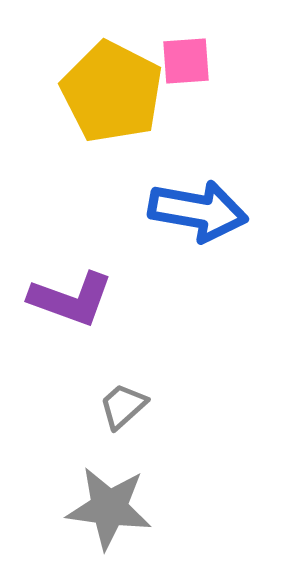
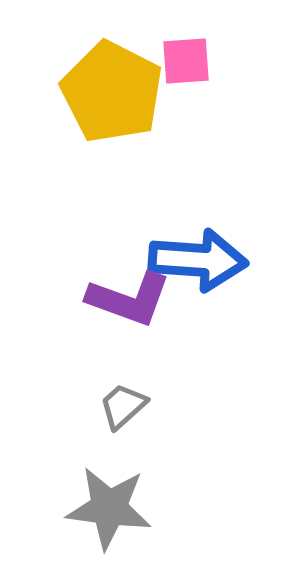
blue arrow: moved 49 px down; rotated 6 degrees counterclockwise
purple L-shape: moved 58 px right
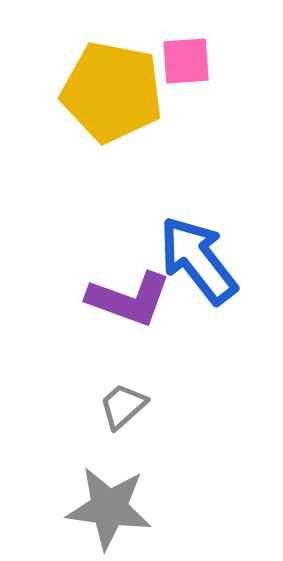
yellow pentagon: rotated 16 degrees counterclockwise
blue arrow: rotated 132 degrees counterclockwise
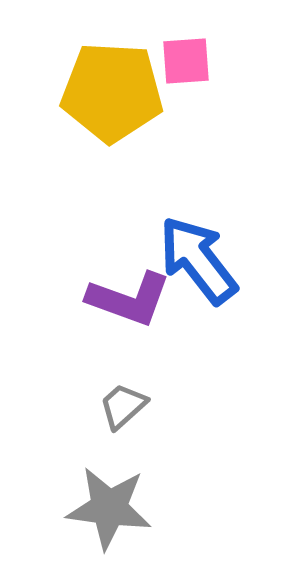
yellow pentagon: rotated 8 degrees counterclockwise
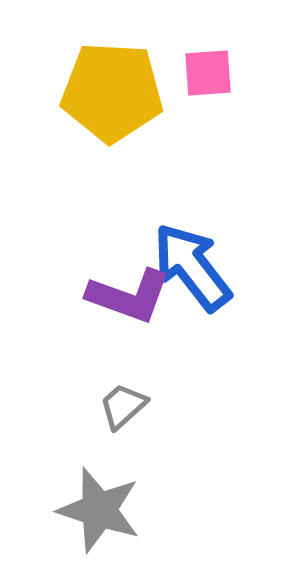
pink square: moved 22 px right, 12 px down
blue arrow: moved 6 px left, 7 px down
purple L-shape: moved 3 px up
gray star: moved 10 px left, 2 px down; rotated 10 degrees clockwise
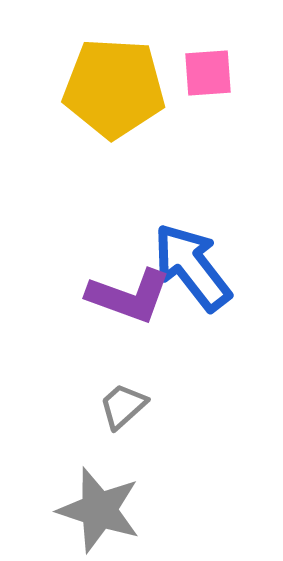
yellow pentagon: moved 2 px right, 4 px up
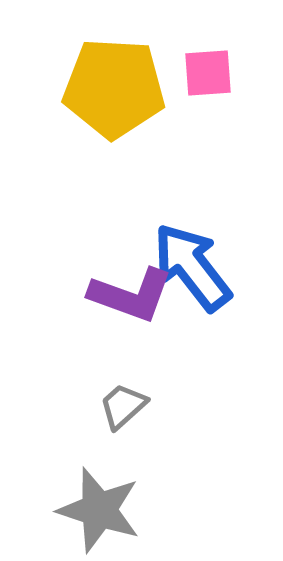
purple L-shape: moved 2 px right, 1 px up
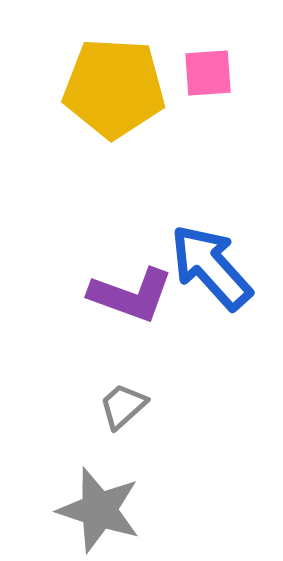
blue arrow: moved 19 px right; rotated 4 degrees counterclockwise
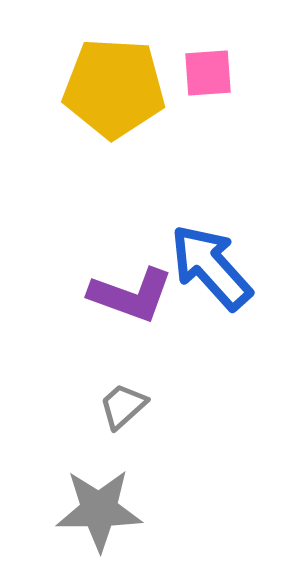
gray star: rotated 18 degrees counterclockwise
